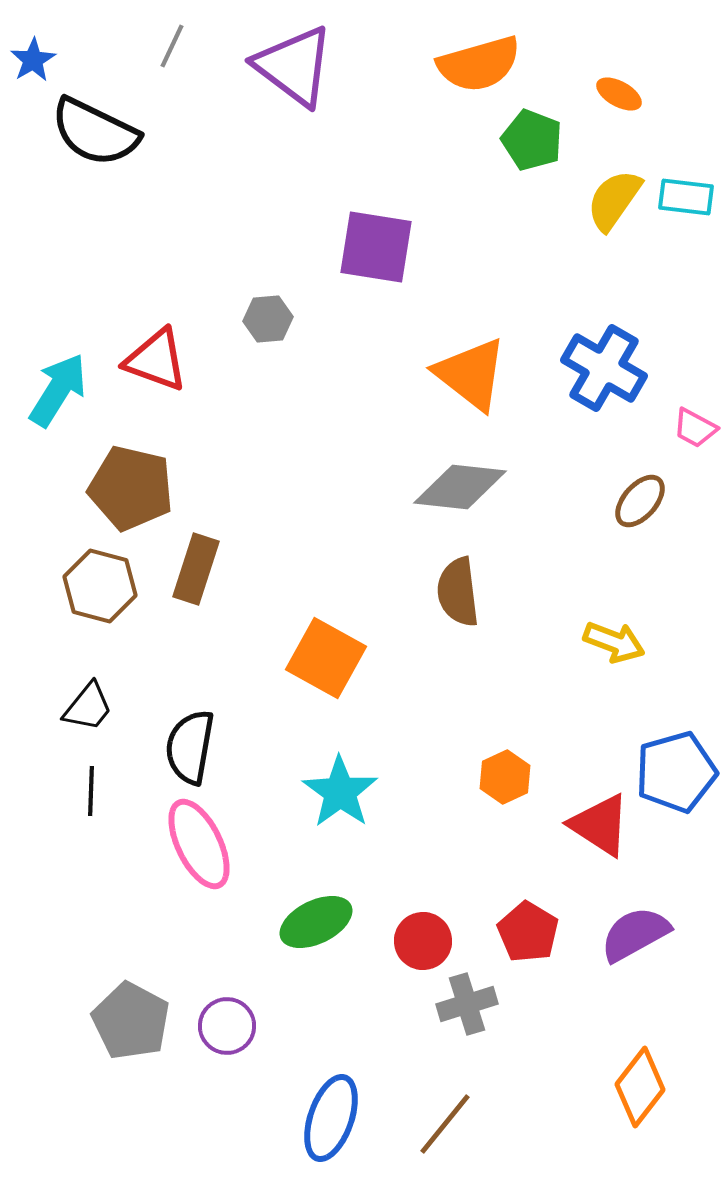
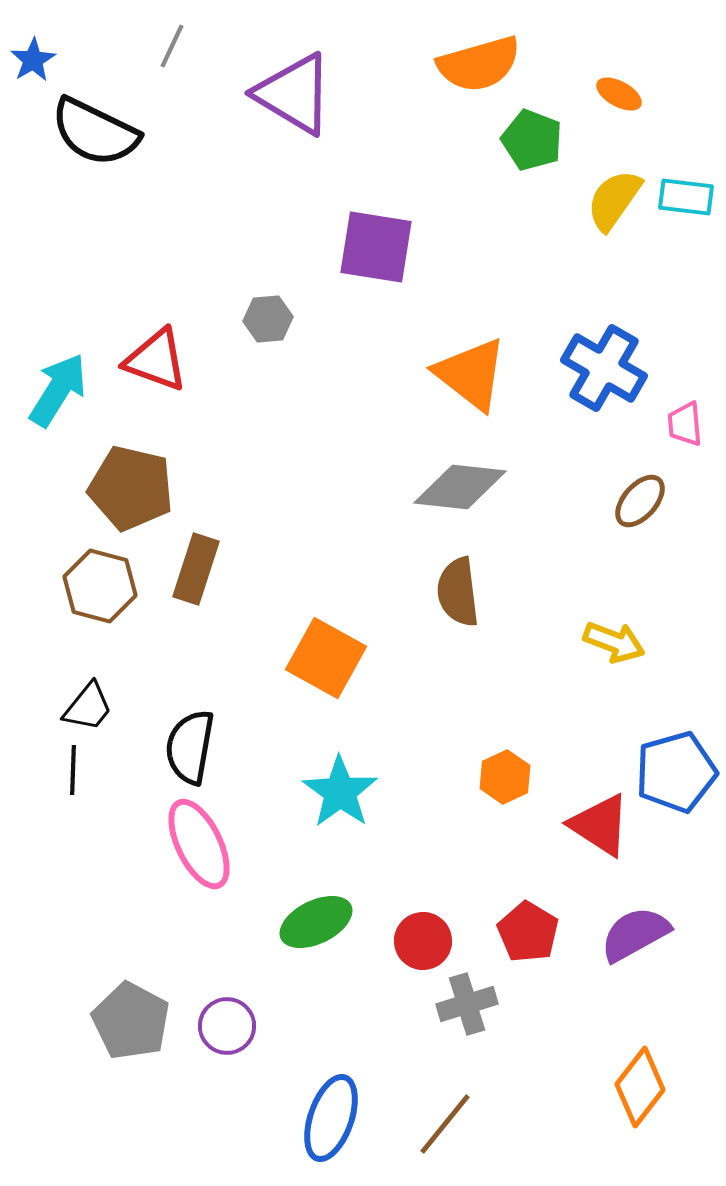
purple triangle at (294, 66): moved 28 px down; rotated 6 degrees counterclockwise
pink trapezoid at (695, 428): moved 10 px left, 4 px up; rotated 57 degrees clockwise
black line at (91, 791): moved 18 px left, 21 px up
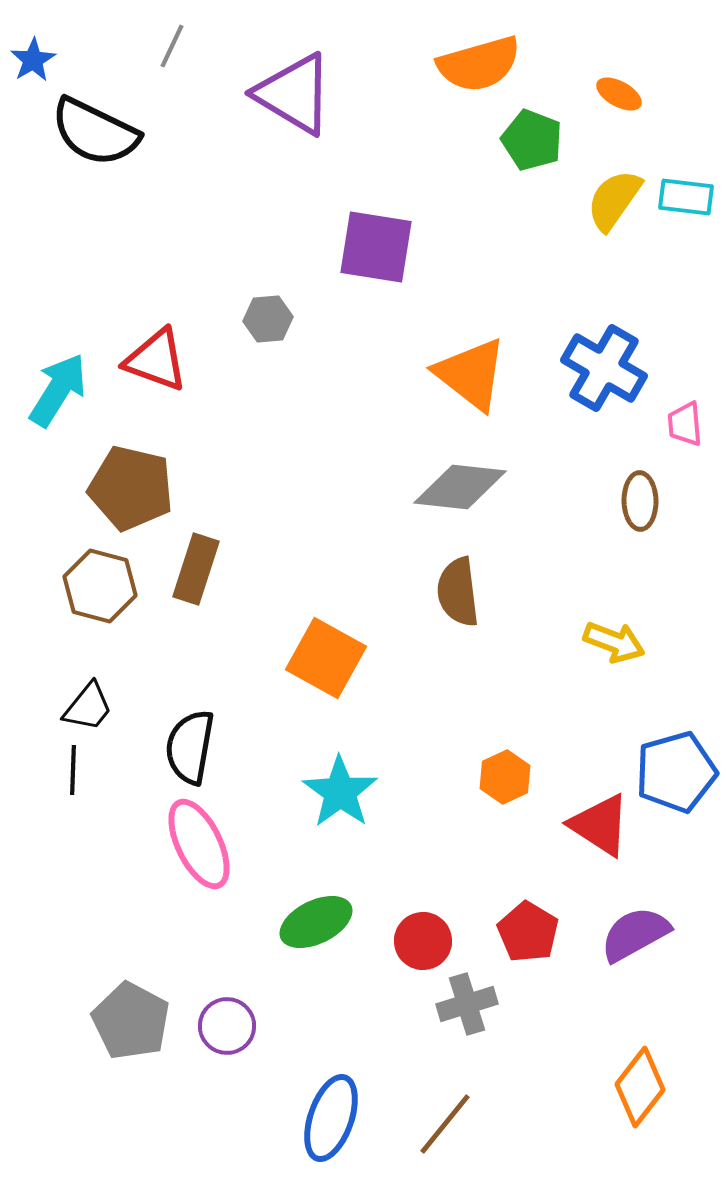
brown ellipse at (640, 501): rotated 42 degrees counterclockwise
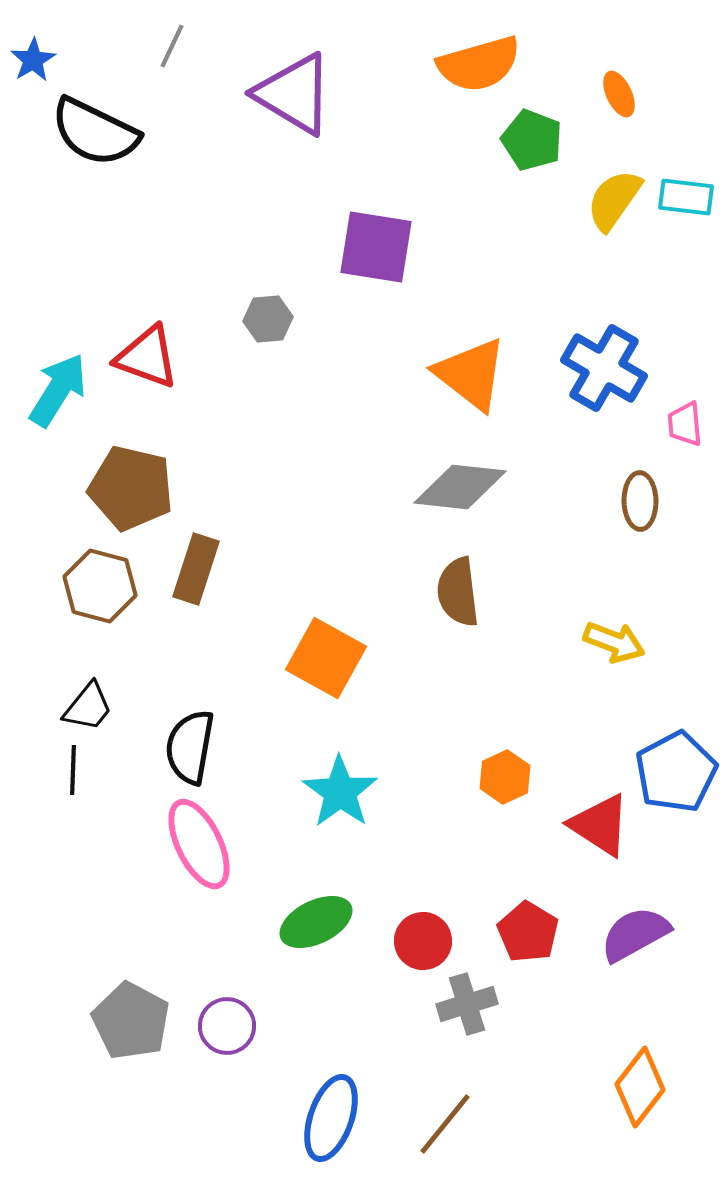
orange ellipse at (619, 94): rotated 36 degrees clockwise
red triangle at (156, 360): moved 9 px left, 3 px up
blue pentagon at (676, 772): rotated 12 degrees counterclockwise
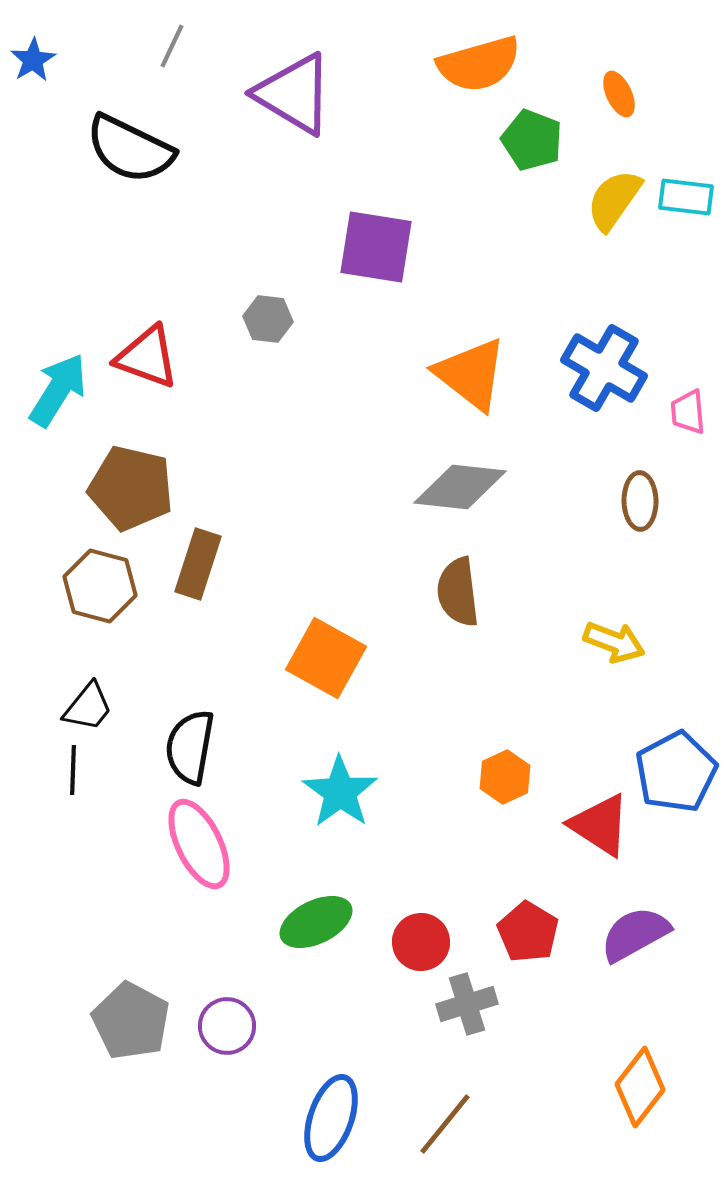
black semicircle at (95, 132): moved 35 px right, 17 px down
gray hexagon at (268, 319): rotated 12 degrees clockwise
pink trapezoid at (685, 424): moved 3 px right, 12 px up
brown rectangle at (196, 569): moved 2 px right, 5 px up
red circle at (423, 941): moved 2 px left, 1 px down
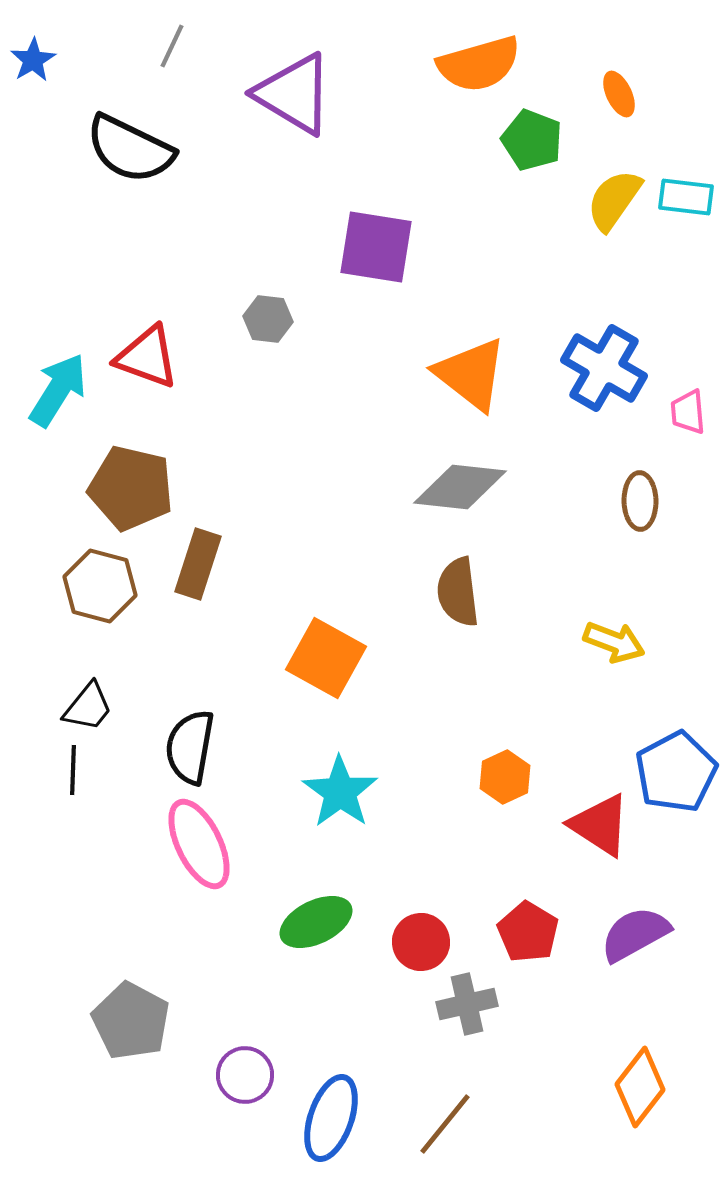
gray cross at (467, 1004): rotated 4 degrees clockwise
purple circle at (227, 1026): moved 18 px right, 49 px down
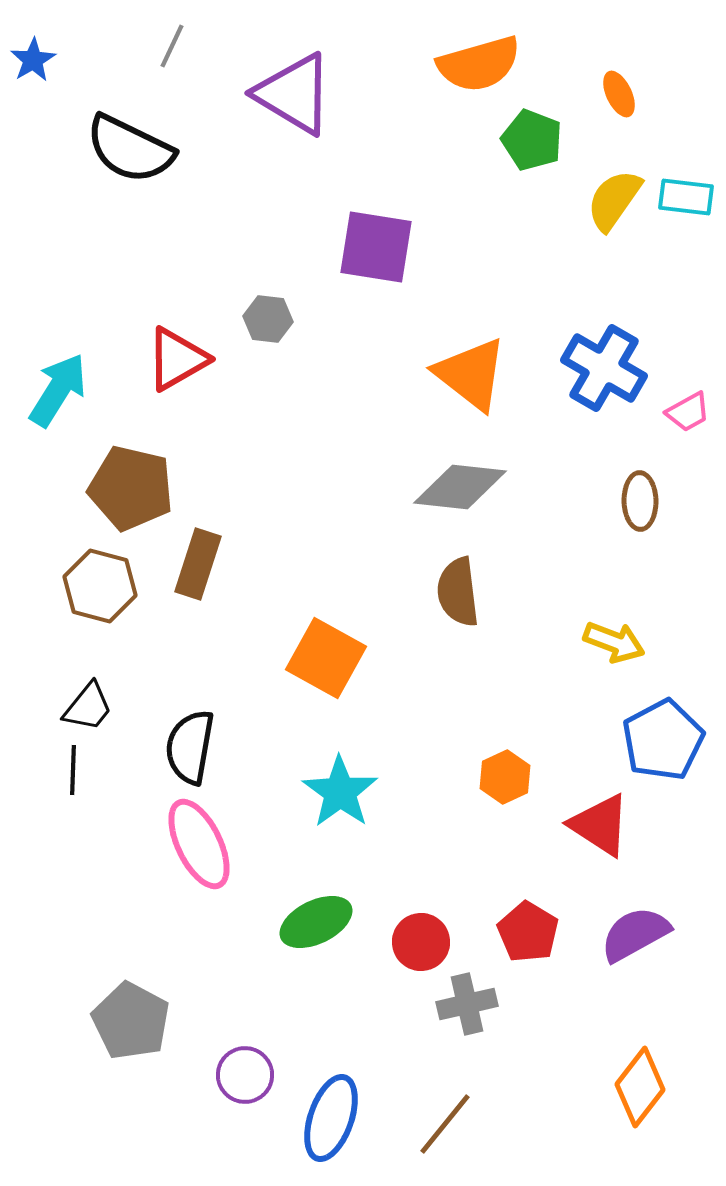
red triangle at (147, 357): moved 30 px right, 2 px down; rotated 50 degrees counterclockwise
pink trapezoid at (688, 412): rotated 114 degrees counterclockwise
blue pentagon at (676, 772): moved 13 px left, 32 px up
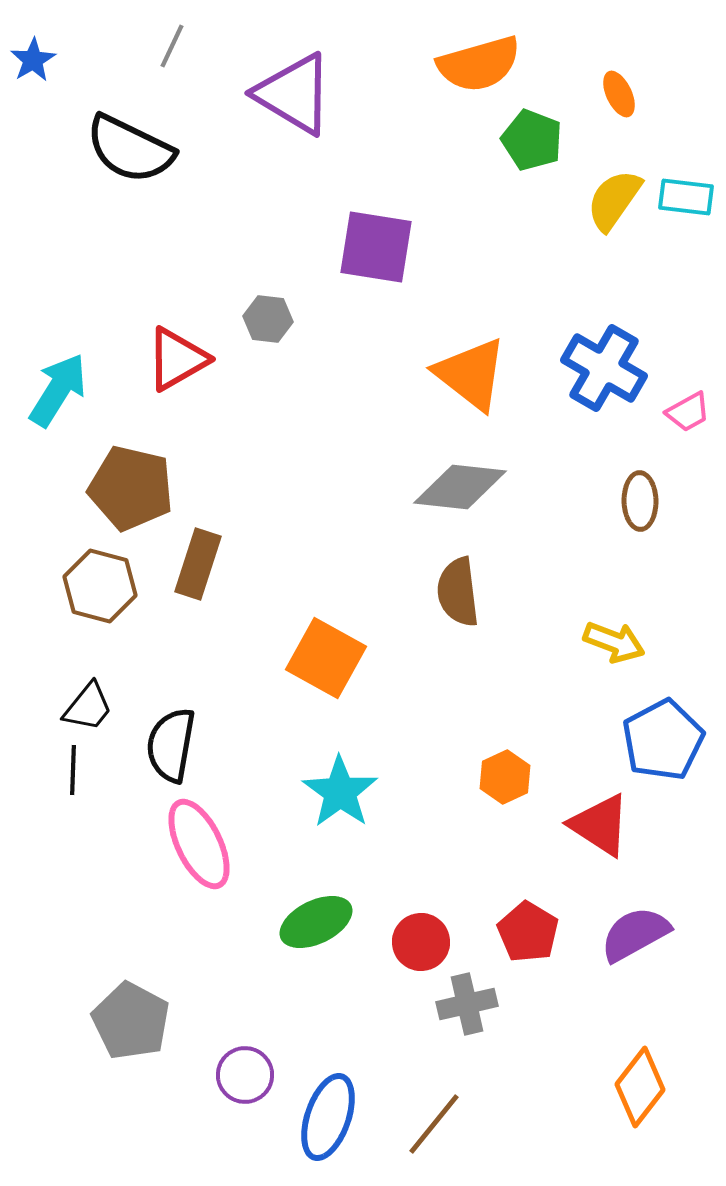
black semicircle at (190, 747): moved 19 px left, 2 px up
blue ellipse at (331, 1118): moved 3 px left, 1 px up
brown line at (445, 1124): moved 11 px left
